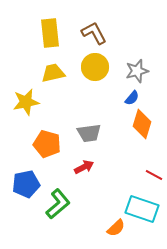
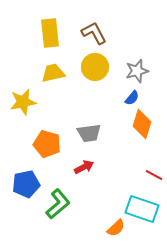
yellow star: moved 3 px left
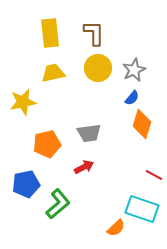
brown L-shape: rotated 28 degrees clockwise
yellow circle: moved 3 px right, 1 px down
gray star: moved 3 px left, 1 px up; rotated 10 degrees counterclockwise
orange pentagon: rotated 28 degrees counterclockwise
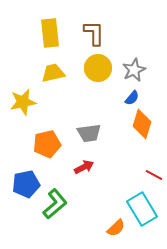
green L-shape: moved 3 px left
cyan rectangle: rotated 40 degrees clockwise
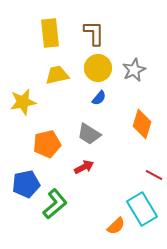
yellow trapezoid: moved 4 px right, 2 px down
blue semicircle: moved 33 px left
gray trapezoid: moved 1 px down; rotated 40 degrees clockwise
orange semicircle: moved 2 px up
